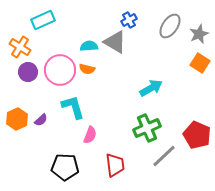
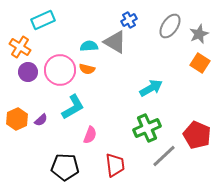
cyan L-shape: rotated 76 degrees clockwise
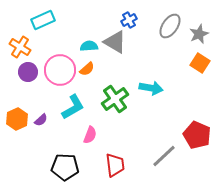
orange semicircle: rotated 56 degrees counterclockwise
cyan arrow: rotated 40 degrees clockwise
green cross: moved 32 px left, 29 px up; rotated 12 degrees counterclockwise
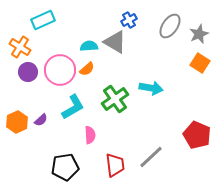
orange hexagon: moved 3 px down
pink semicircle: rotated 24 degrees counterclockwise
gray line: moved 13 px left, 1 px down
black pentagon: rotated 12 degrees counterclockwise
